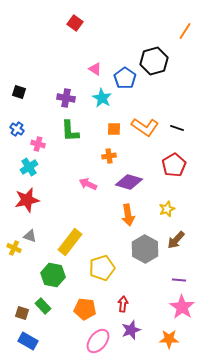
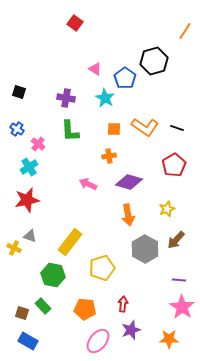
cyan star: moved 3 px right
pink cross: rotated 24 degrees clockwise
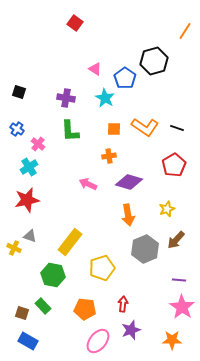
gray hexagon: rotated 8 degrees clockwise
orange star: moved 3 px right, 1 px down
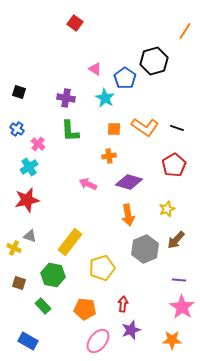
brown square: moved 3 px left, 30 px up
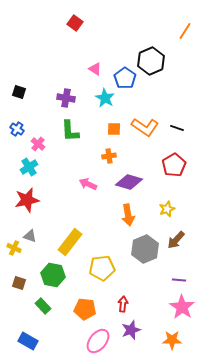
black hexagon: moved 3 px left; rotated 8 degrees counterclockwise
yellow pentagon: rotated 10 degrees clockwise
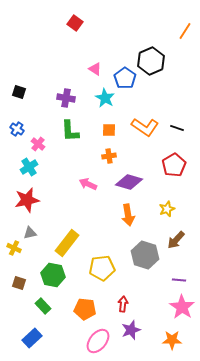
orange square: moved 5 px left, 1 px down
gray triangle: moved 3 px up; rotated 32 degrees counterclockwise
yellow rectangle: moved 3 px left, 1 px down
gray hexagon: moved 6 px down; rotated 20 degrees counterclockwise
blue rectangle: moved 4 px right, 3 px up; rotated 72 degrees counterclockwise
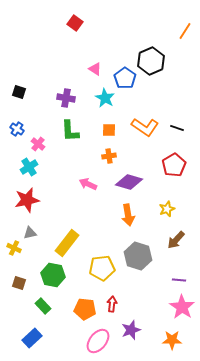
gray hexagon: moved 7 px left, 1 px down
red arrow: moved 11 px left
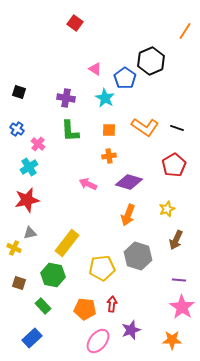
orange arrow: rotated 30 degrees clockwise
brown arrow: rotated 18 degrees counterclockwise
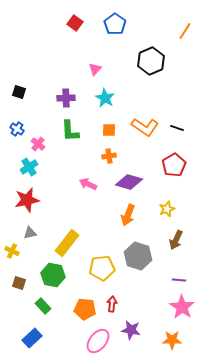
pink triangle: rotated 40 degrees clockwise
blue pentagon: moved 10 px left, 54 px up
purple cross: rotated 12 degrees counterclockwise
yellow cross: moved 2 px left, 3 px down
purple star: rotated 30 degrees clockwise
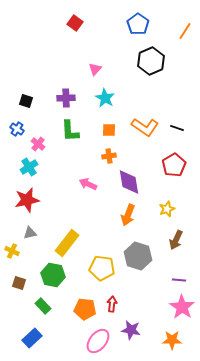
blue pentagon: moved 23 px right
black square: moved 7 px right, 9 px down
purple diamond: rotated 64 degrees clockwise
yellow pentagon: rotated 15 degrees clockwise
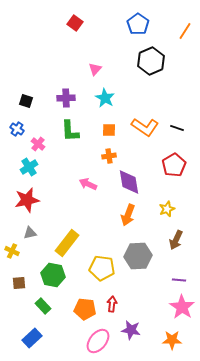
gray hexagon: rotated 20 degrees counterclockwise
brown square: rotated 24 degrees counterclockwise
